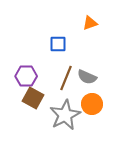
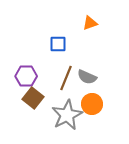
brown square: rotated 10 degrees clockwise
gray star: moved 2 px right
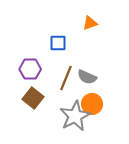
blue square: moved 1 px up
purple hexagon: moved 4 px right, 7 px up
gray star: moved 8 px right, 1 px down
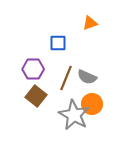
purple hexagon: moved 3 px right
brown square: moved 3 px right, 2 px up
gray star: moved 1 px left, 1 px up; rotated 16 degrees counterclockwise
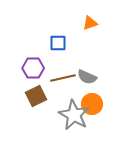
purple hexagon: moved 1 px up
brown line: moved 3 px left; rotated 55 degrees clockwise
brown square: rotated 25 degrees clockwise
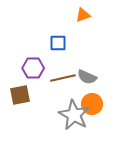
orange triangle: moved 7 px left, 8 px up
brown square: moved 16 px left, 1 px up; rotated 15 degrees clockwise
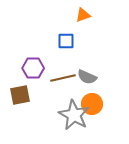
blue square: moved 8 px right, 2 px up
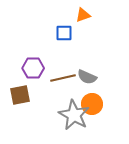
blue square: moved 2 px left, 8 px up
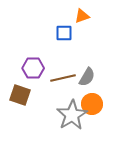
orange triangle: moved 1 px left, 1 px down
gray semicircle: rotated 84 degrees counterclockwise
brown square: rotated 30 degrees clockwise
gray star: moved 2 px left; rotated 12 degrees clockwise
